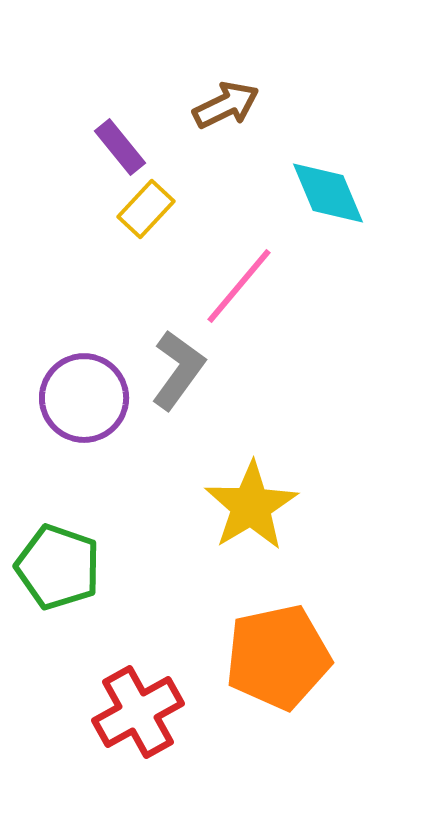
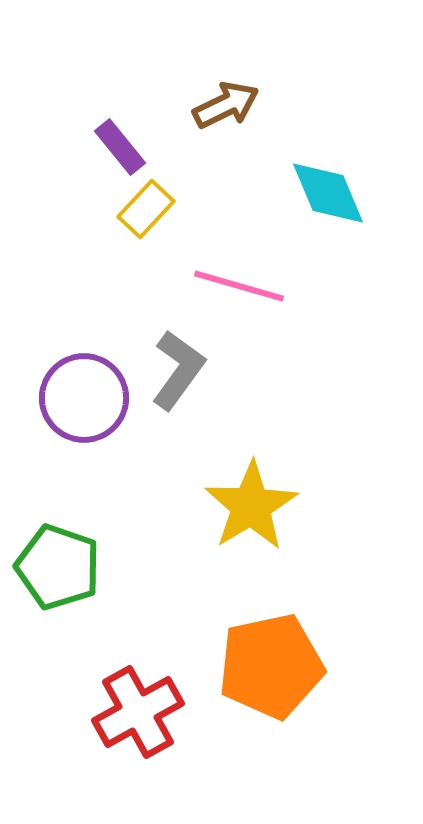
pink line: rotated 66 degrees clockwise
orange pentagon: moved 7 px left, 9 px down
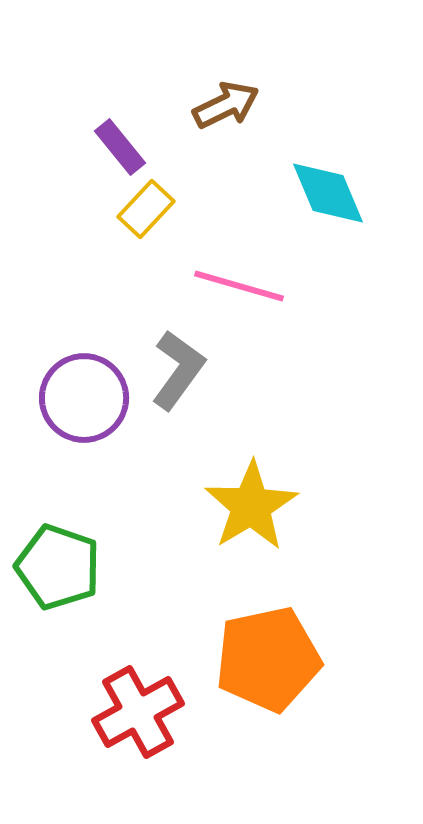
orange pentagon: moved 3 px left, 7 px up
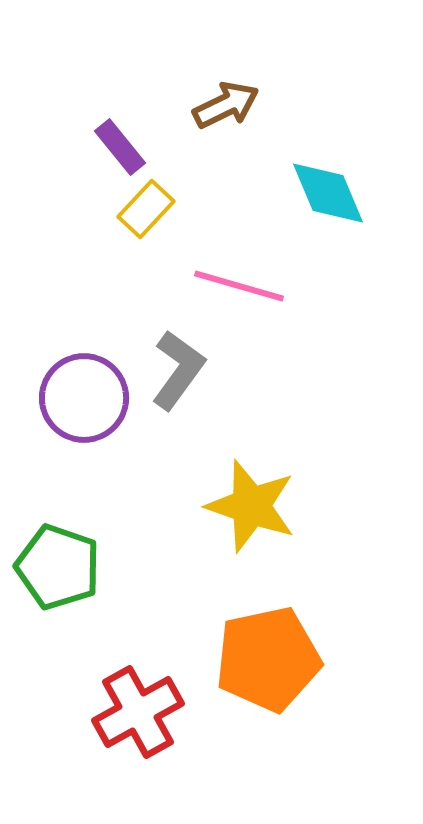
yellow star: rotated 22 degrees counterclockwise
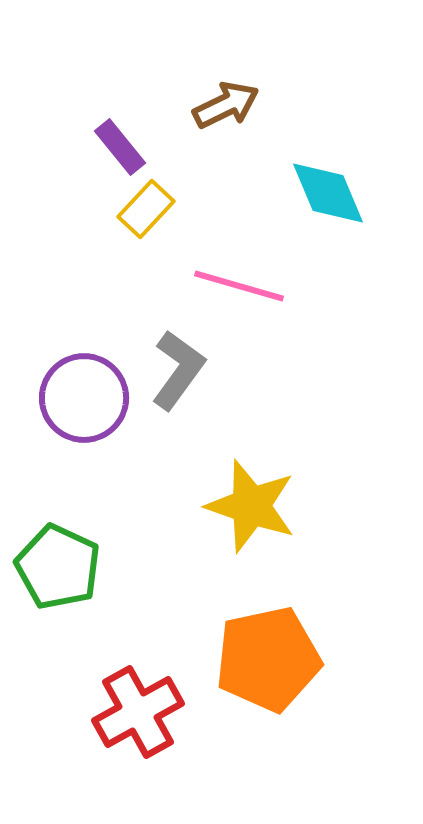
green pentagon: rotated 6 degrees clockwise
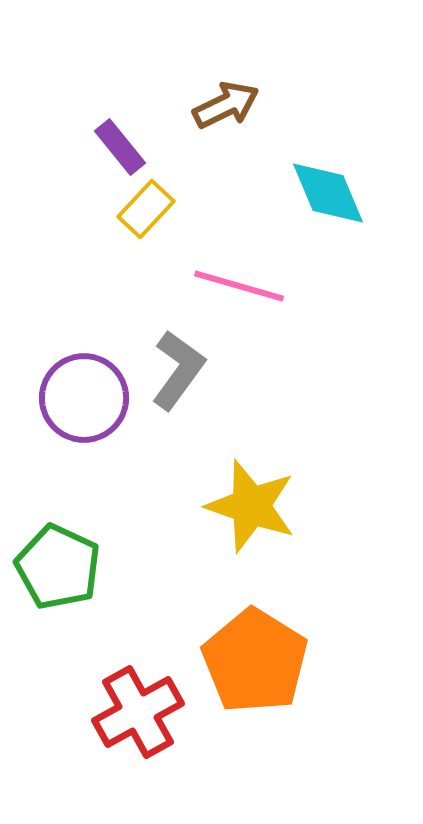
orange pentagon: moved 13 px left, 2 px down; rotated 28 degrees counterclockwise
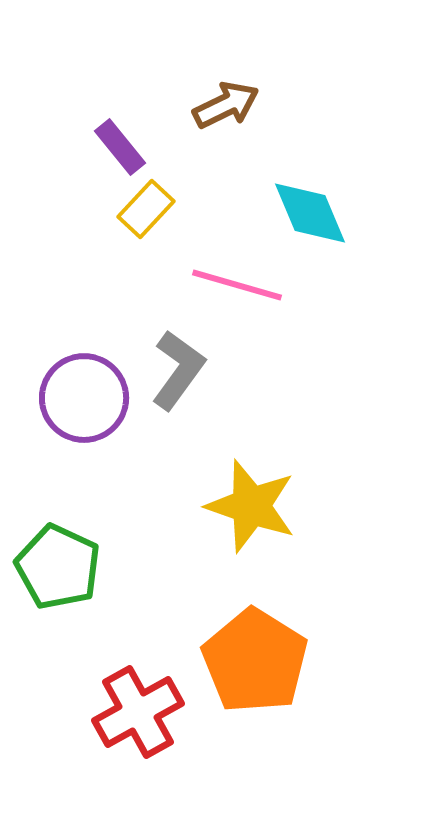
cyan diamond: moved 18 px left, 20 px down
pink line: moved 2 px left, 1 px up
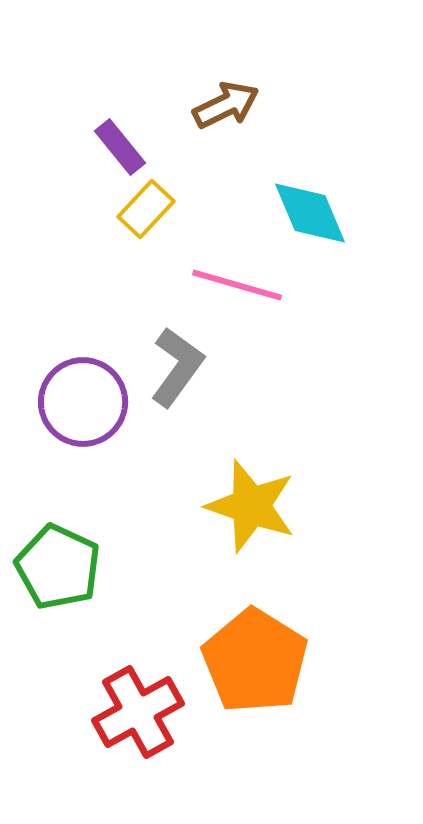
gray L-shape: moved 1 px left, 3 px up
purple circle: moved 1 px left, 4 px down
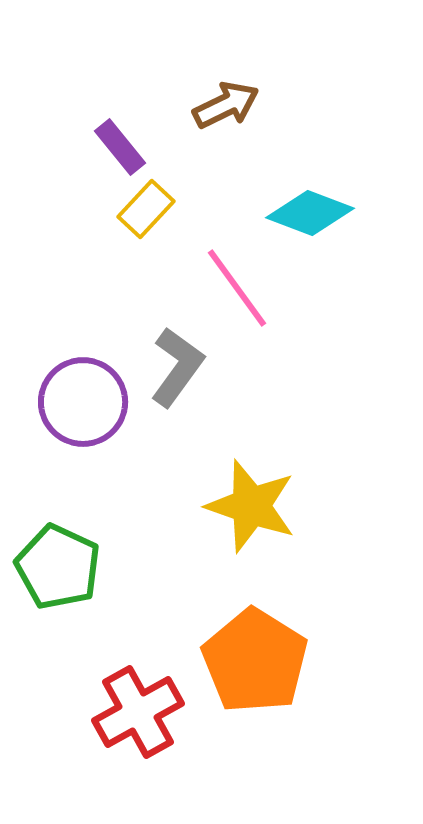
cyan diamond: rotated 46 degrees counterclockwise
pink line: moved 3 px down; rotated 38 degrees clockwise
